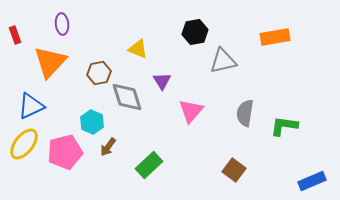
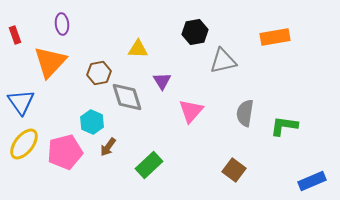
yellow triangle: rotated 20 degrees counterclockwise
blue triangle: moved 10 px left, 4 px up; rotated 40 degrees counterclockwise
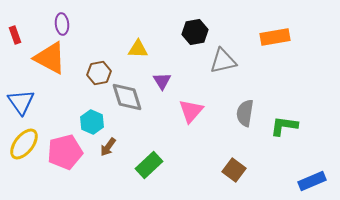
orange triangle: moved 4 px up; rotated 45 degrees counterclockwise
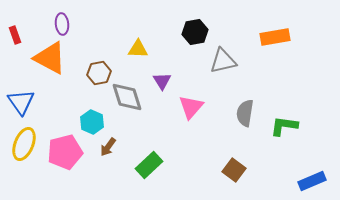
pink triangle: moved 4 px up
yellow ellipse: rotated 16 degrees counterclockwise
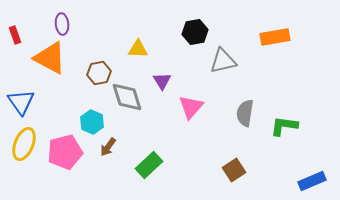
brown square: rotated 20 degrees clockwise
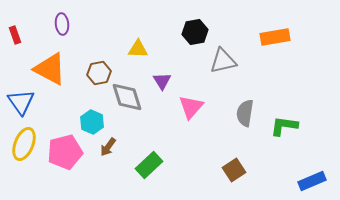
orange triangle: moved 11 px down
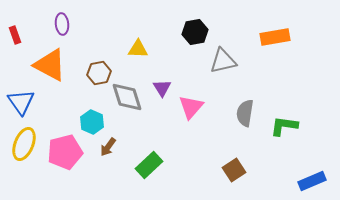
orange triangle: moved 4 px up
purple triangle: moved 7 px down
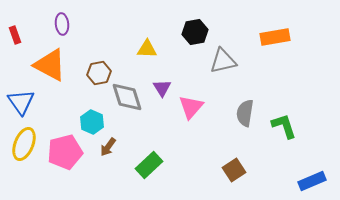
yellow triangle: moved 9 px right
green L-shape: rotated 64 degrees clockwise
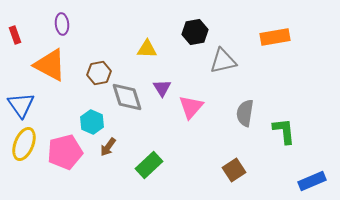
blue triangle: moved 3 px down
green L-shape: moved 5 px down; rotated 12 degrees clockwise
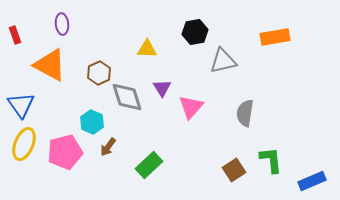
brown hexagon: rotated 15 degrees counterclockwise
green L-shape: moved 13 px left, 29 px down
